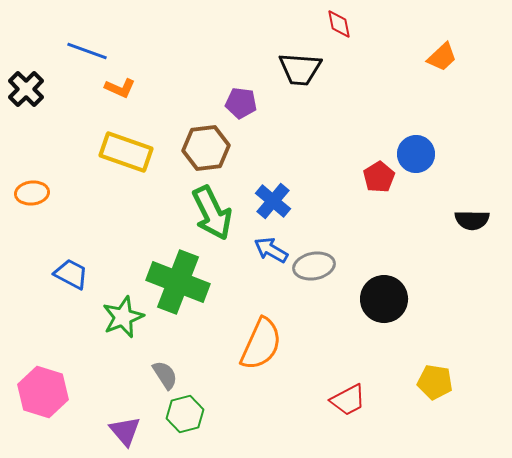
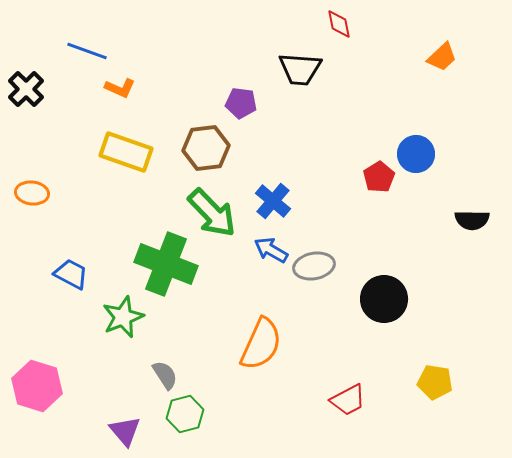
orange ellipse: rotated 12 degrees clockwise
green arrow: rotated 18 degrees counterclockwise
green cross: moved 12 px left, 18 px up
pink hexagon: moved 6 px left, 6 px up
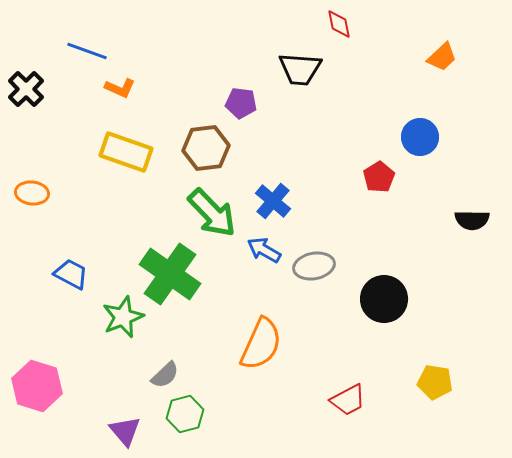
blue circle: moved 4 px right, 17 px up
blue arrow: moved 7 px left
green cross: moved 4 px right, 10 px down; rotated 14 degrees clockwise
gray semicircle: rotated 80 degrees clockwise
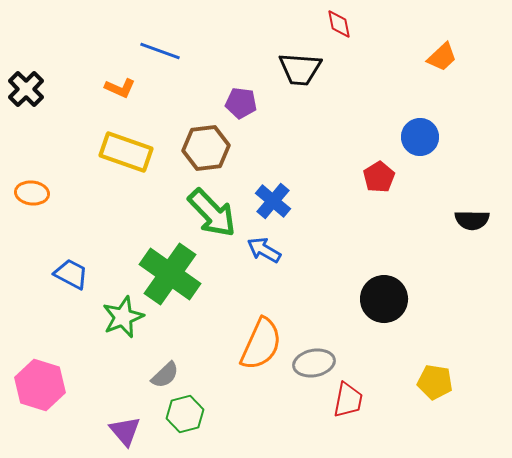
blue line: moved 73 px right
gray ellipse: moved 97 px down
pink hexagon: moved 3 px right, 1 px up
red trapezoid: rotated 51 degrees counterclockwise
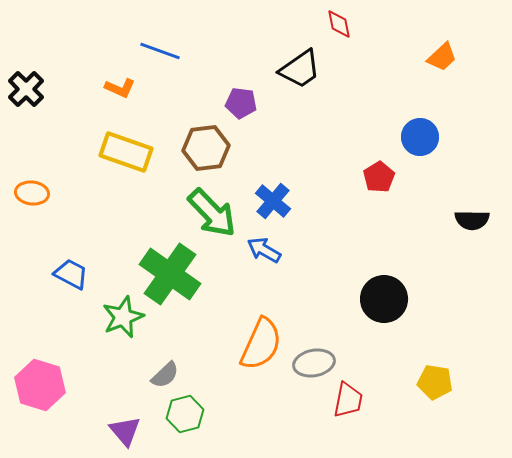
black trapezoid: rotated 39 degrees counterclockwise
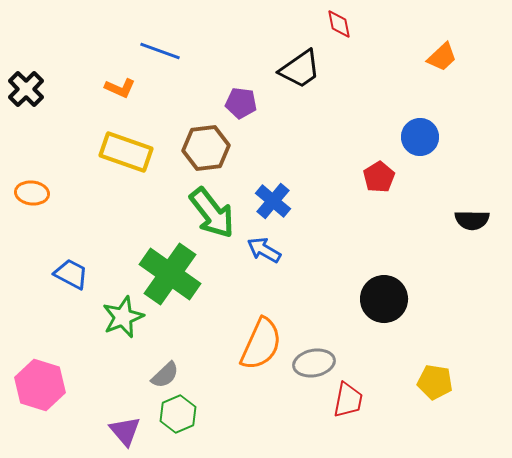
green arrow: rotated 6 degrees clockwise
green hexagon: moved 7 px left; rotated 9 degrees counterclockwise
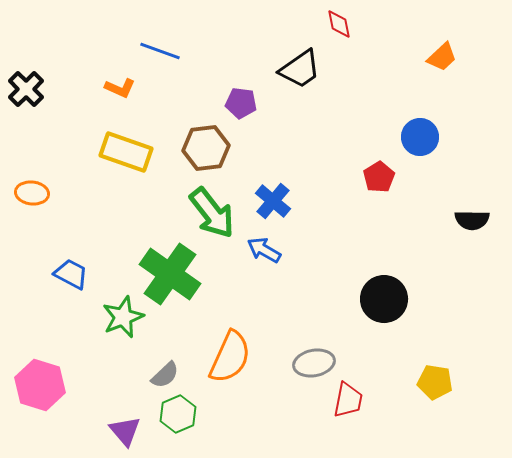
orange semicircle: moved 31 px left, 13 px down
